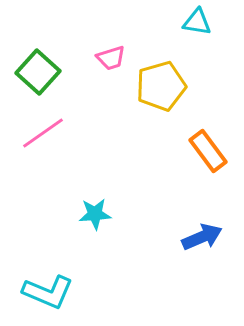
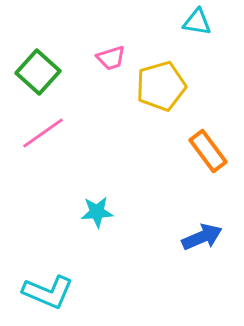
cyan star: moved 2 px right, 2 px up
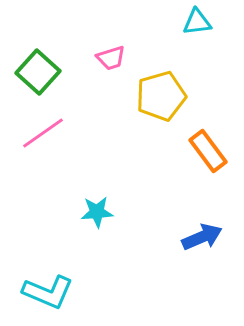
cyan triangle: rotated 16 degrees counterclockwise
yellow pentagon: moved 10 px down
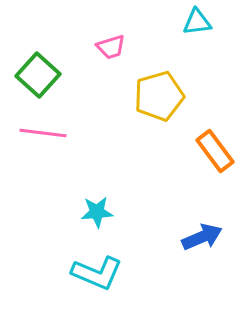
pink trapezoid: moved 11 px up
green square: moved 3 px down
yellow pentagon: moved 2 px left
pink line: rotated 42 degrees clockwise
orange rectangle: moved 7 px right
cyan L-shape: moved 49 px right, 19 px up
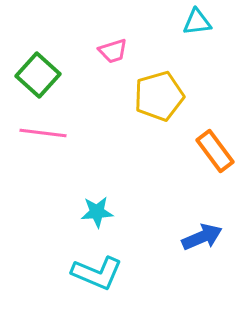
pink trapezoid: moved 2 px right, 4 px down
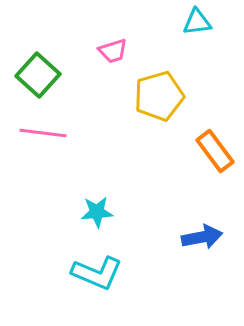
blue arrow: rotated 12 degrees clockwise
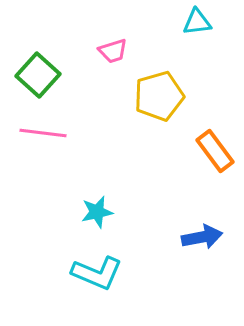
cyan star: rotated 8 degrees counterclockwise
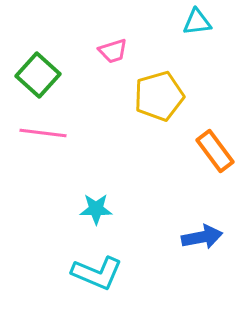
cyan star: moved 1 px left, 3 px up; rotated 12 degrees clockwise
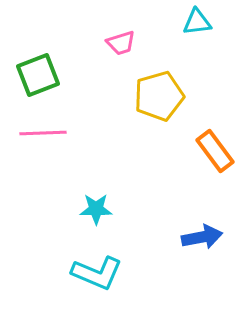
pink trapezoid: moved 8 px right, 8 px up
green square: rotated 27 degrees clockwise
pink line: rotated 9 degrees counterclockwise
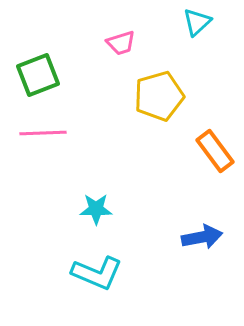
cyan triangle: rotated 36 degrees counterclockwise
